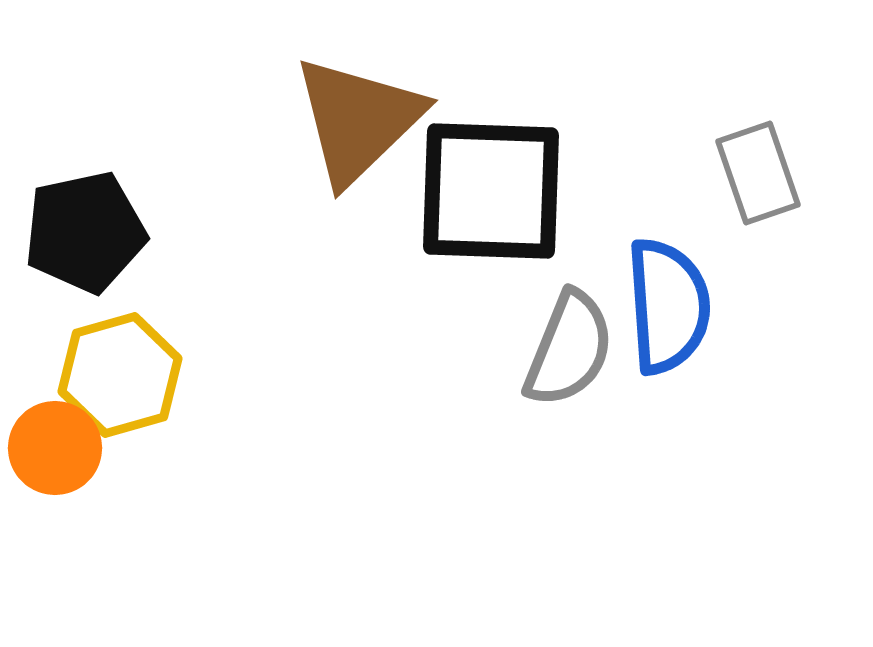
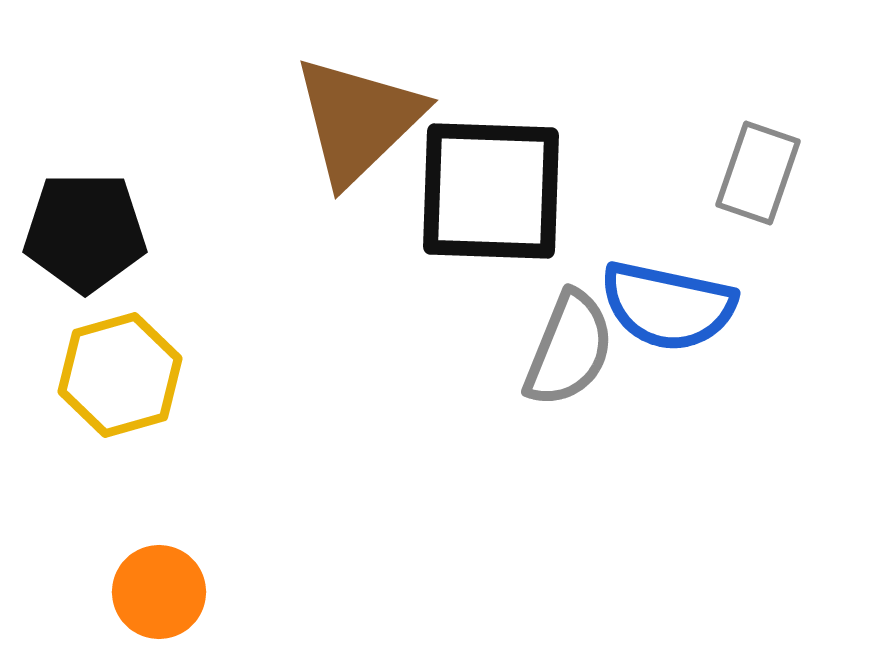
gray rectangle: rotated 38 degrees clockwise
black pentagon: rotated 12 degrees clockwise
blue semicircle: rotated 106 degrees clockwise
orange circle: moved 104 px right, 144 px down
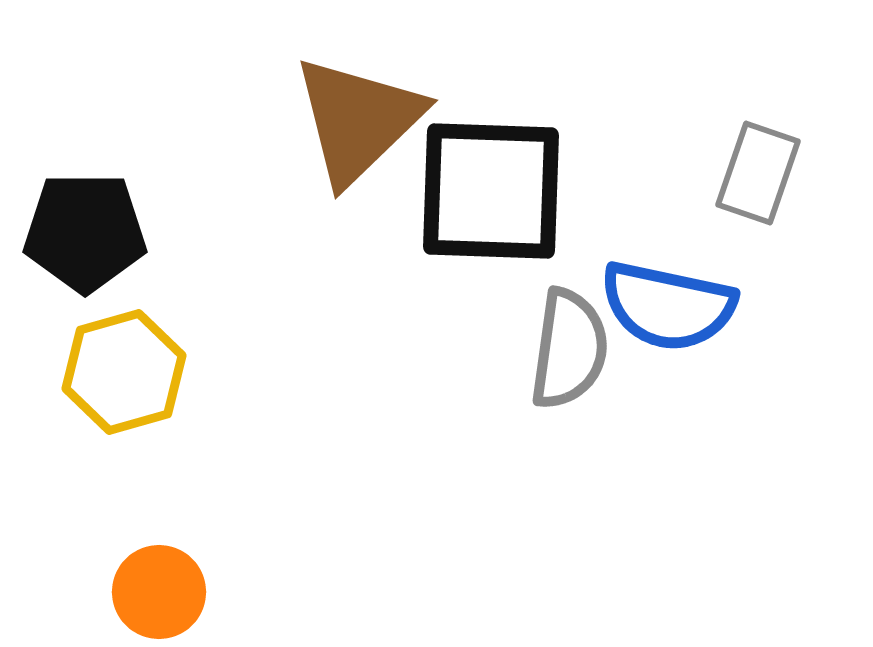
gray semicircle: rotated 14 degrees counterclockwise
yellow hexagon: moved 4 px right, 3 px up
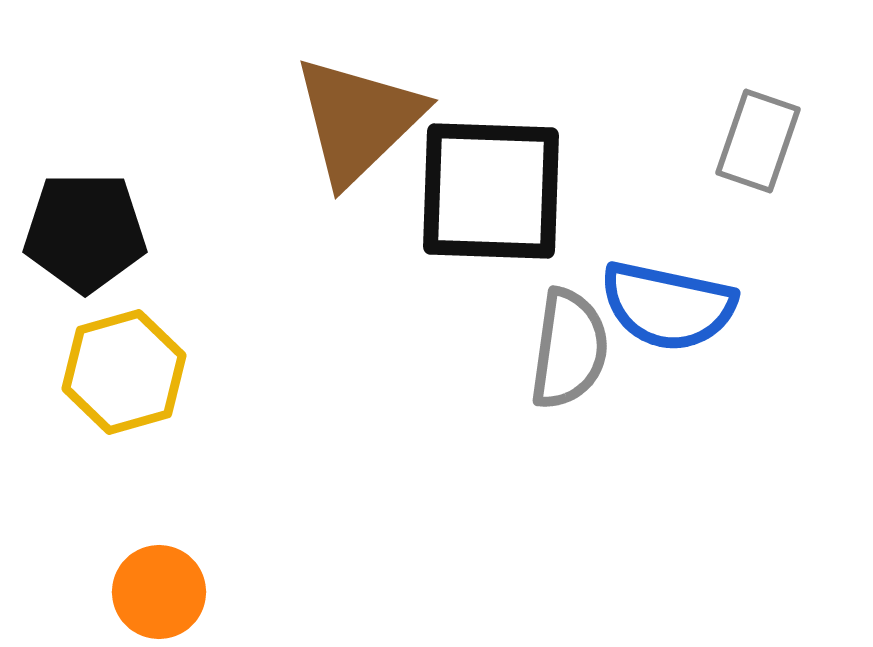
gray rectangle: moved 32 px up
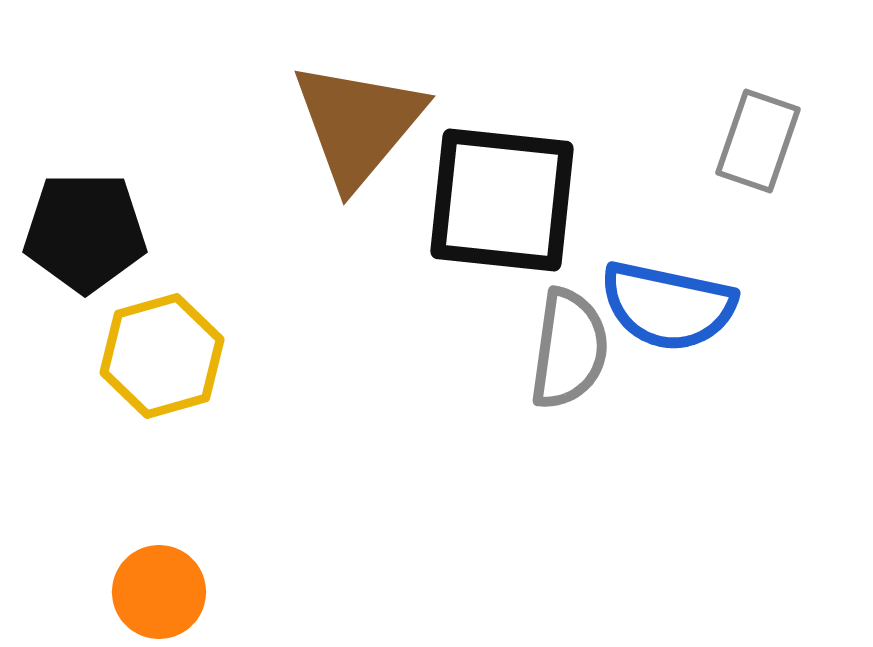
brown triangle: moved 4 px down; rotated 6 degrees counterclockwise
black square: moved 11 px right, 9 px down; rotated 4 degrees clockwise
yellow hexagon: moved 38 px right, 16 px up
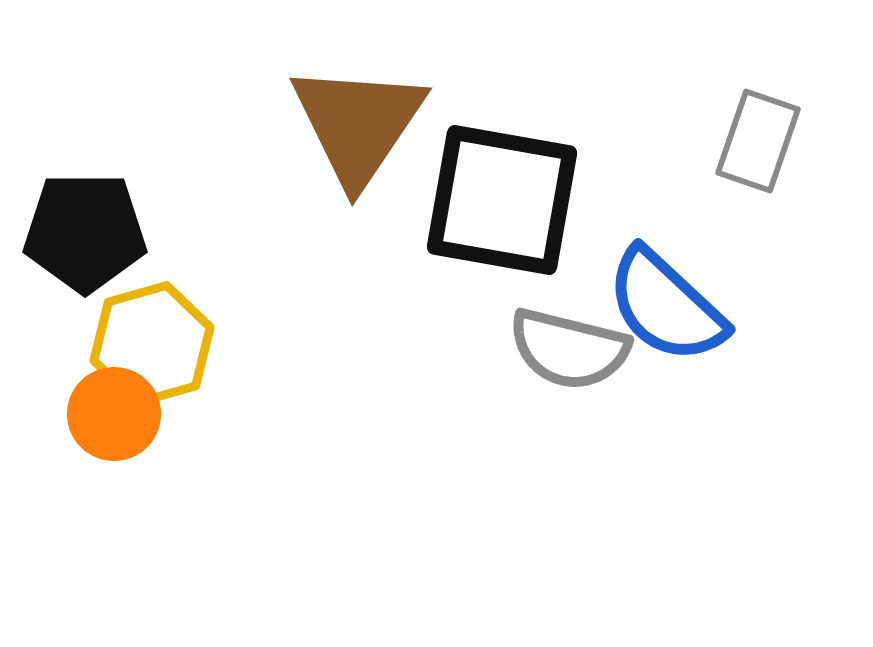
brown triangle: rotated 6 degrees counterclockwise
black square: rotated 4 degrees clockwise
blue semicircle: moved 2 px left; rotated 31 degrees clockwise
gray semicircle: rotated 96 degrees clockwise
yellow hexagon: moved 10 px left, 12 px up
orange circle: moved 45 px left, 178 px up
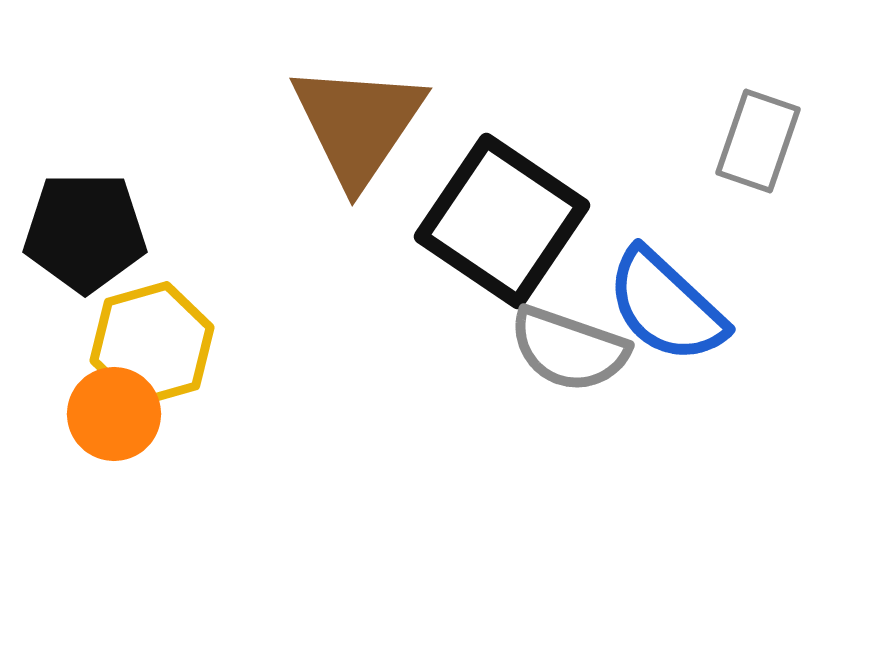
black square: moved 21 px down; rotated 24 degrees clockwise
gray semicircle: rotated 5 degrees clockwise
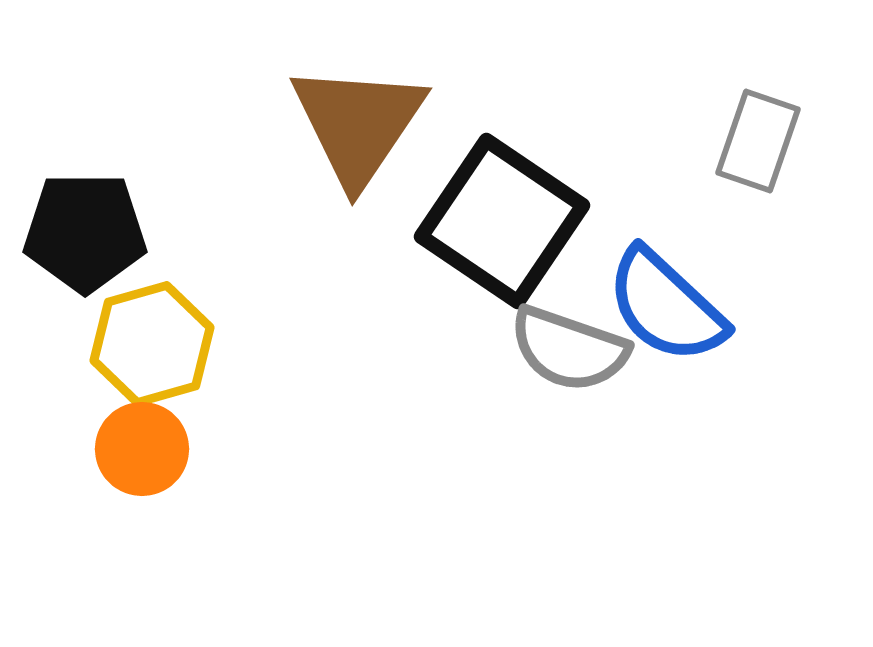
orange circle: moved 28 px right, 35 px down
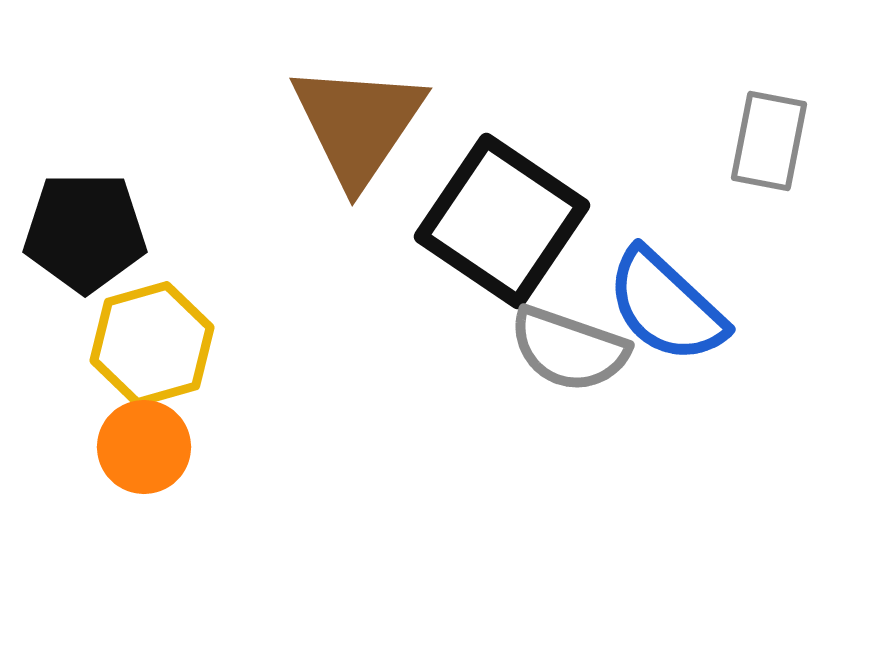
gray rectangle: moved 11 px right; rotated 8 degrees counterclockwise
orange circle: moved 2 px right, 2 px up
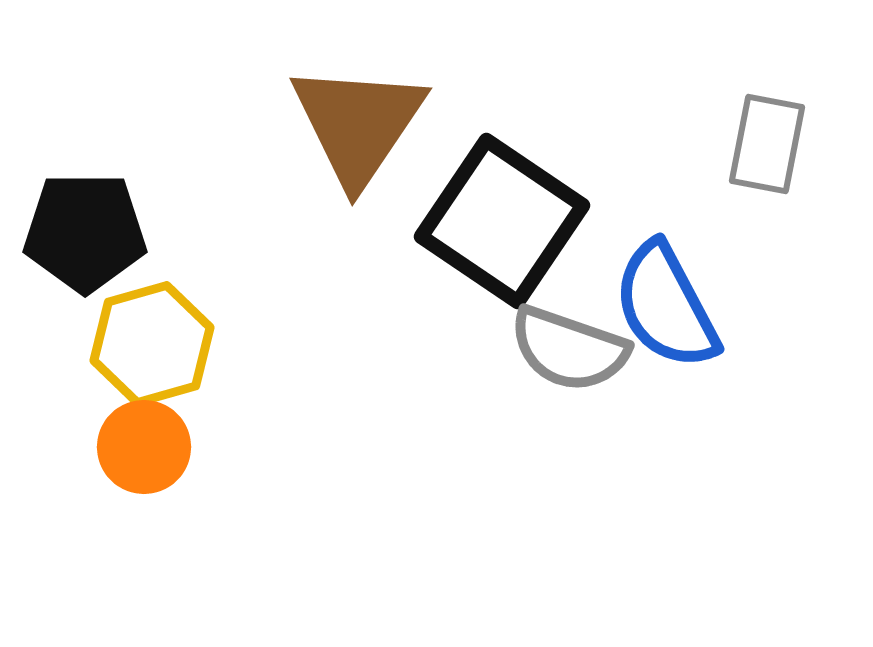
gray rectangle: moved 2 px left, 3 px down
blue semicircle: rotated 19 degrees clockwise
